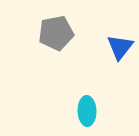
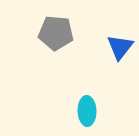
gray pentagon: rotated 16 degrees clockwise
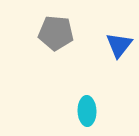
blue triangle: moved 1 px left, 2 px up
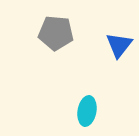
cyan ellipse: rotated 12 degrees clockwise
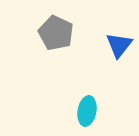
gray pentagon: rotated 20 degrees clockwise
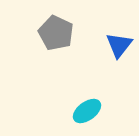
cyan ellipse: rotated 44 degrees clockwise
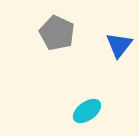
gray pentagon: moved 1 px right
